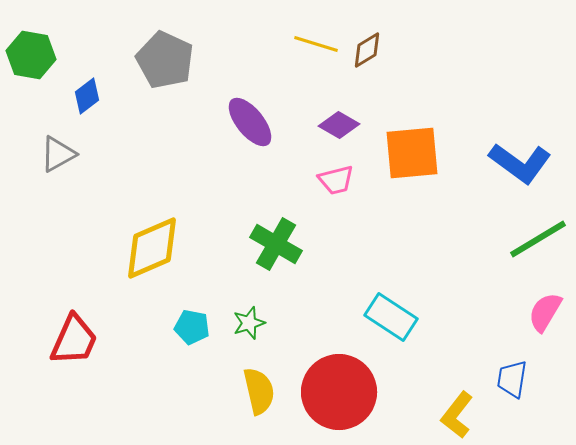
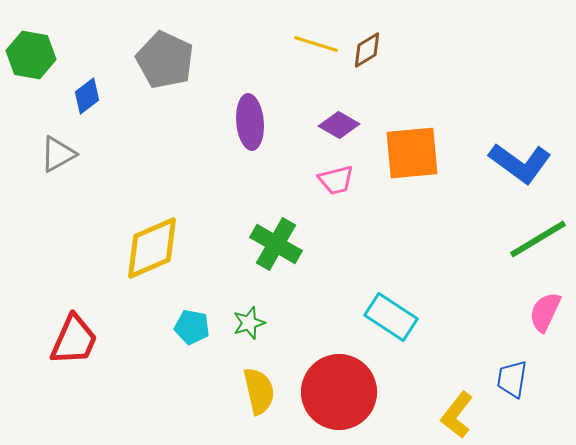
purple ellipse: rotated 34 degrees clockwise
pink semicircle: rotated 6 degrees counterclockwise
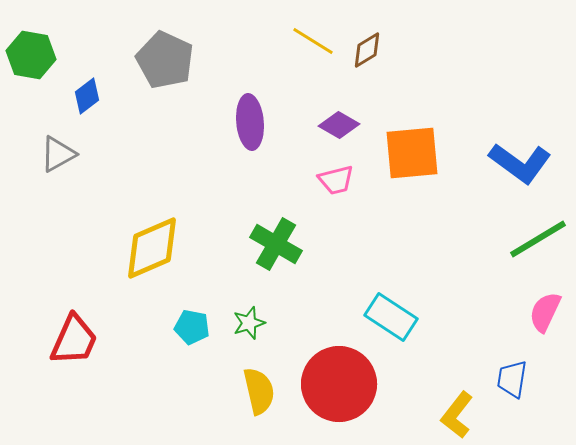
yellow line: moved 3 px left, 3 px up; rotated 15 degrees clockwise
red circle: moved 8 px up
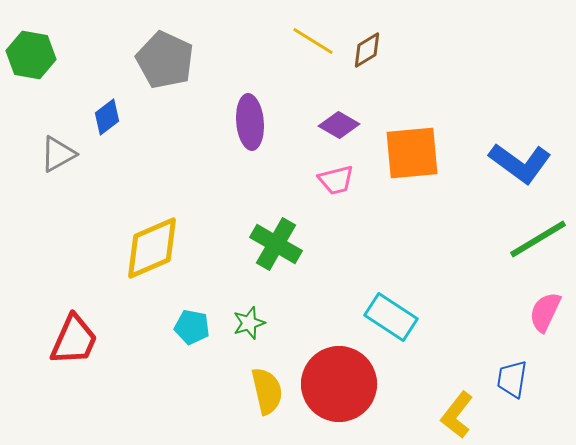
blue diamond: moved 20 px right, 21 px down
yellow semicircle: moved 8 px right
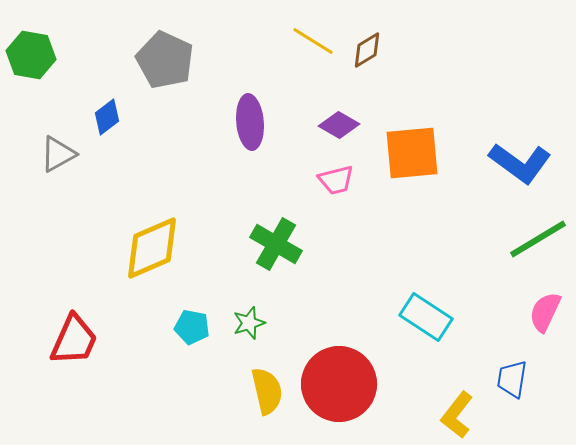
cyan rectangle: moved 35 px right
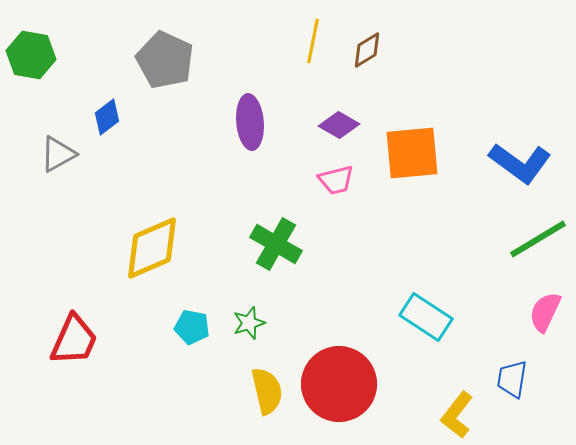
yellow line: rotated 69 degrees clockwise
